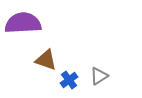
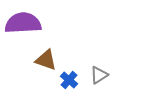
gray triangle: moved 1 px up
blue cross: rotated 12 degrees counterclockwise
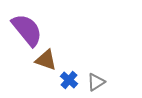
purple semicircle: moved 4 px right, 7 px down; rotated 54 degrees clockwise
gray triangle: moved 3 px left, 7 px down
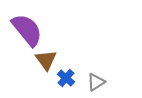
brown triangle: rotated 35 degrees clockwise
blue cross: moved 3 px left, 2 px up
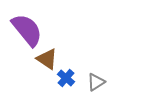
brown triangle: moved 1 px right, 1 px up; rotated 20 degrees counterclockwise
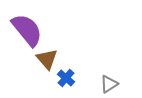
brown triangle: rotated 15 degrees clockwise
gray triangle: moved 13 px right, 2 px down
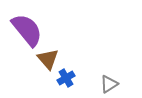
brown triangle: moved 1 px right
blue cross: rotated 18 degrees clockwise
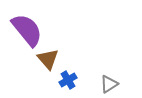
blue cross: moved 2 px right, 2 px down
